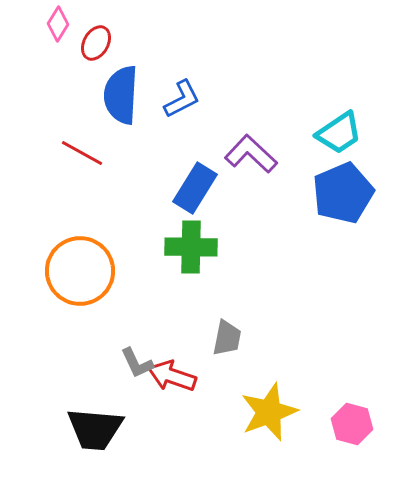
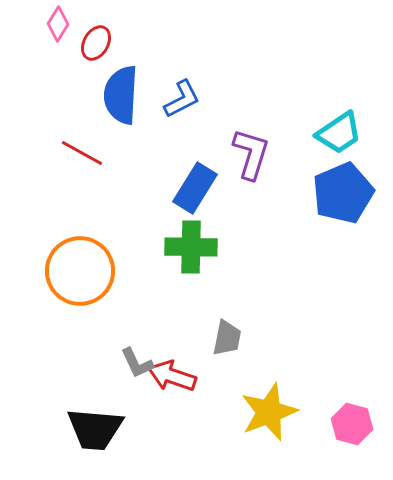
purple L-shape: rotated 64 degrees clockwise
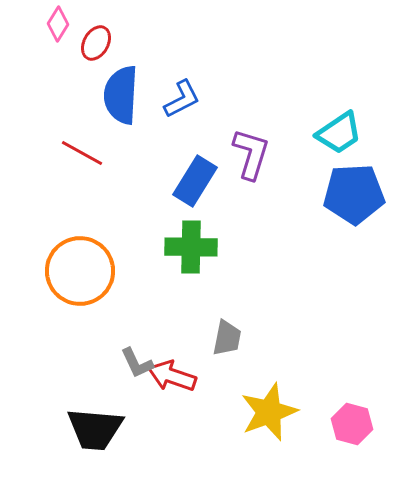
blue rectangle: moved 7 px up
blue pentagon: moved 11 px right, 1 px down; rotated 20 degrees clockwise
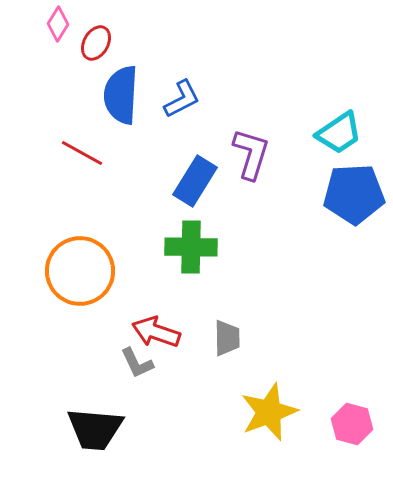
gray trapezoid: rotated 12 degrees counterclockwise
red arrow: moved 16 px left, 44 px up
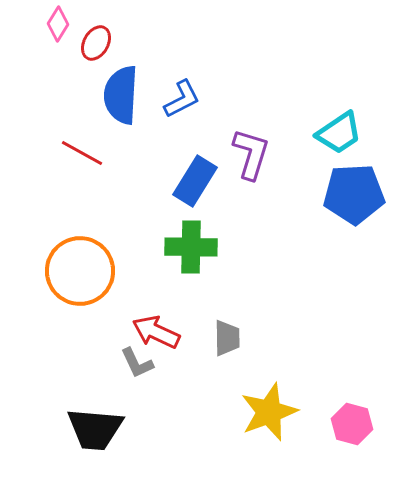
red arrow: rotated 6 degrees clockwise
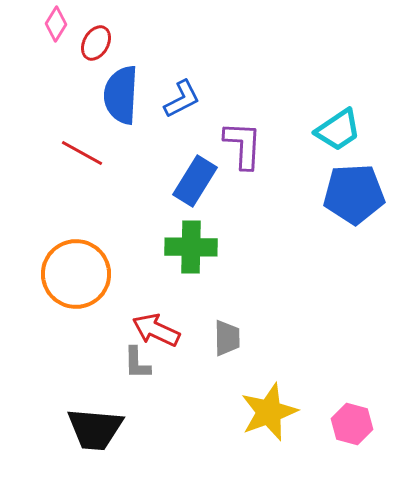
pink diamond: moved 2 px left
cyan trapezoid: moved 1 px left, 3 px up
purple L-shape: moved 8 px left, 9 px up; rotated 14 degrees counterclockwise
orange circle: moved 4 px left, 3 px down
red arrow: moved 2 px up
gray L-shape: rotated 24 degrees clockwise
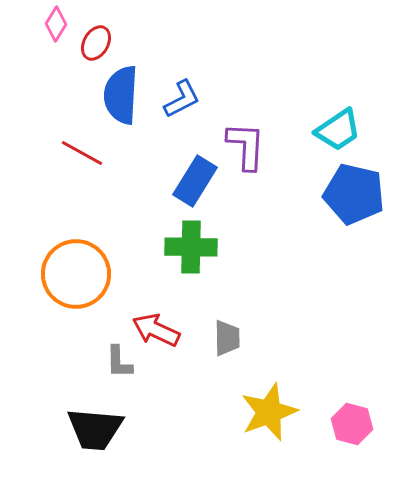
purple L-shape: moved 3 px right, 1 px down
blue pentagon: rotated 16 degrees clockwise
gray L-shape: moved 18 px left, 1 px up
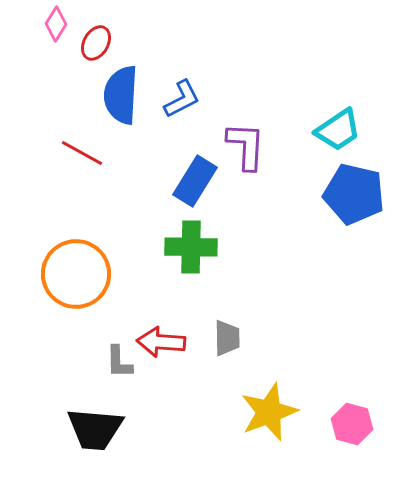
red arrow: moved 5 px right, 12 px down; rotated 21 degrees counterclockwise
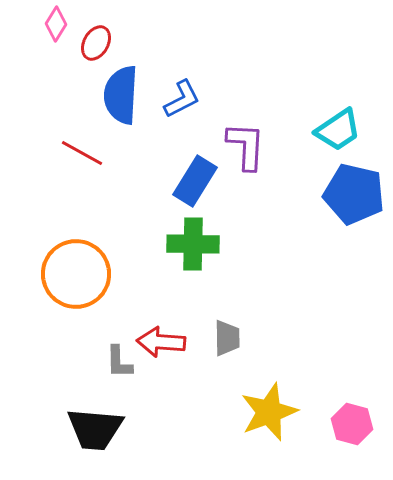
green cross: moved 2 px right, 3 px up
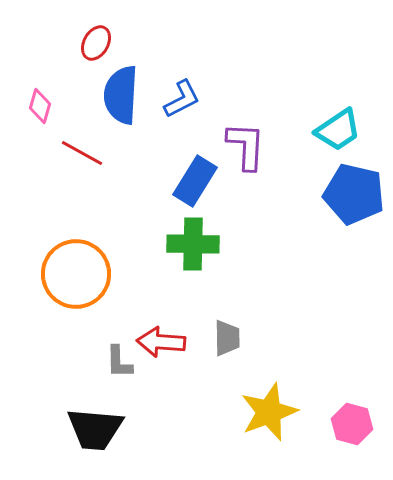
pink diamond: moved 16 px left, 82 px down; rotated 16 degrees counterclockwise
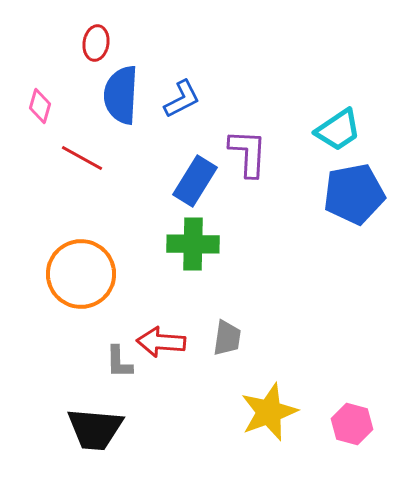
red ellipse: rotated 20 degrees counterclockwise
purple L-shape: moved 2 px right, 7 px down
red line: moved 5 px down
blue pentagon: rotated 24 degrees counterclockwise
orange circle: moved 5 px right
gray trapezoid: rotated 9 degrees clockwise
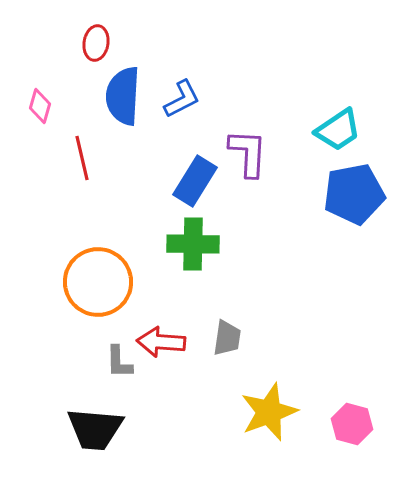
blue semicircle: moved 2 px right, 1 px down
red line: rotated 48 degrees clockwise
orange circle: moved 17 px right, 8 px down
